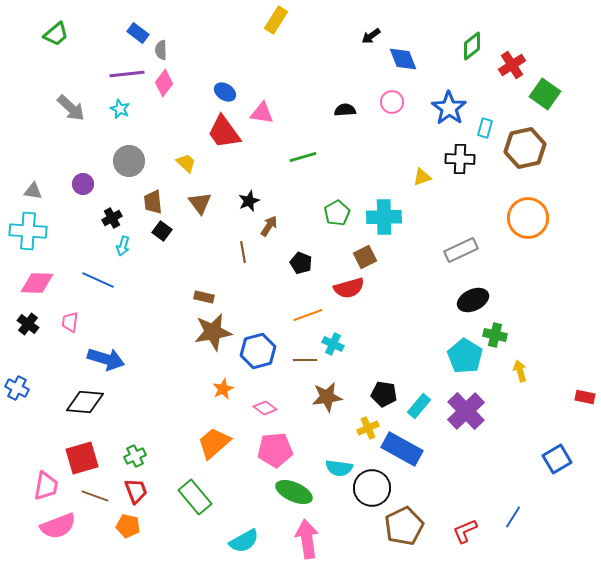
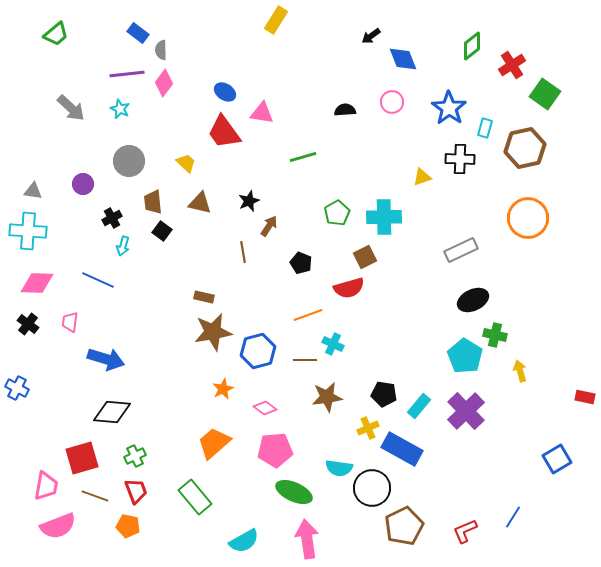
brown triangle at (200, 203): rotated 40 degrees counterclockwise
black diamond at (85, 402): moved 27 px right, 10 px down
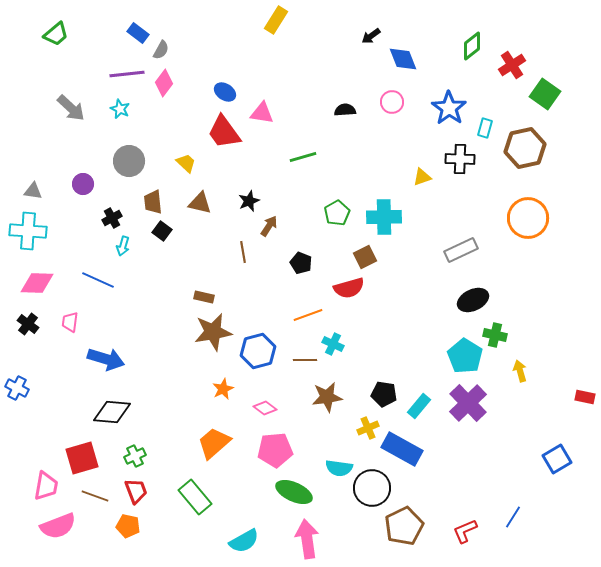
gray semicircle at (161, 50): rotated 150 degrees counterclockwise
purple cross at (466, 411): moved 2 px right, 8 px up
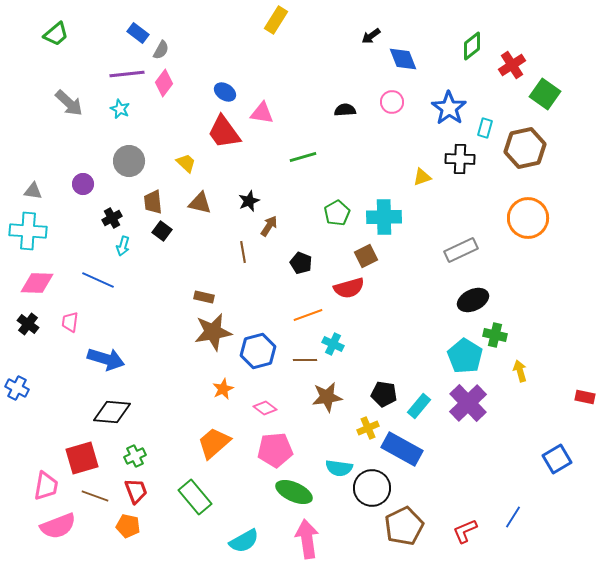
gray arrow at (71, 108): moved 2 px left, 5 px up
brown square at (365, 257): moved 1 px right, 1 px up
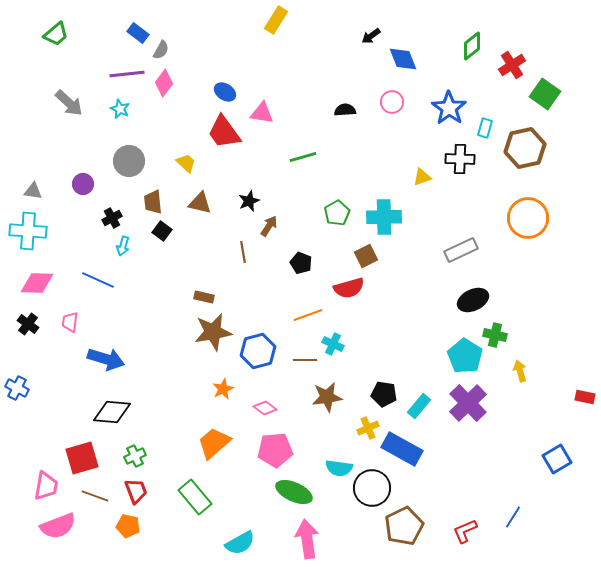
cyan semicircle at (244, 541): moved 4 px left, 2 px down
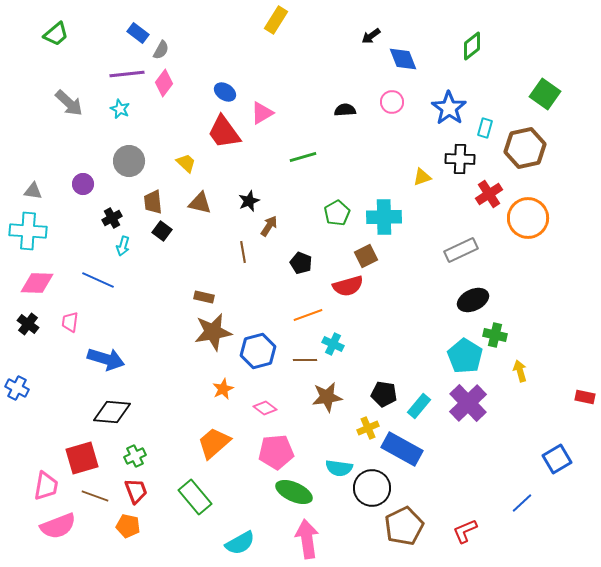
red cross at (512, 65): moved 23 px left, 129 px down
pink triangle at (262, 113): rotated 40 degrees counterclockwise
red semicircle at (349, 288): moved 1 px left, 2 px up
pink pentagon at (275, 450): moved 1 px right, 2 px down
blue line at (513, 517): moved 9 px right, 14 px up; rotated 15 degrees clockwise
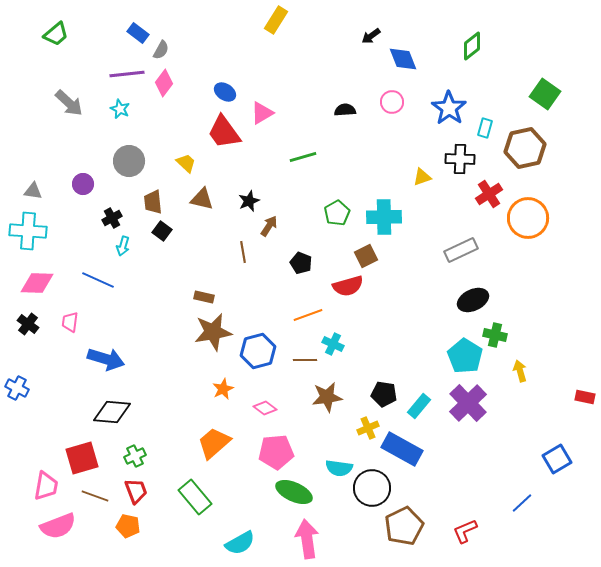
brown triangle at (200, 203): moved 2 px right, 4 px up
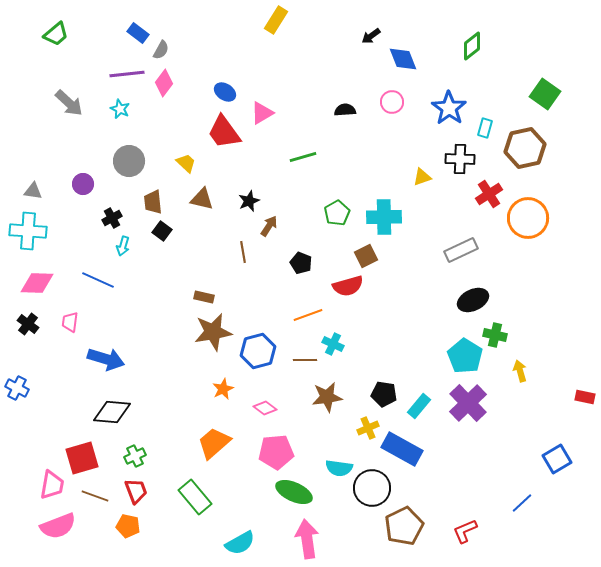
pink trapezoid at (46, 486): moved 6 px right, 1 px up
